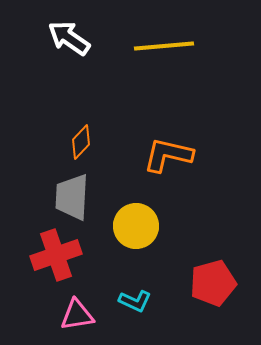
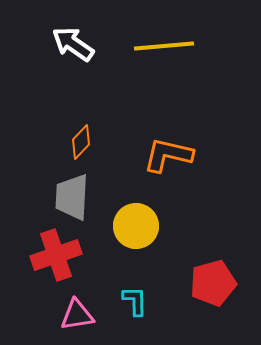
white arrow: moved 4 px right, 6 px down
cyan L-shape: rotated 116 degrees counterclockwise
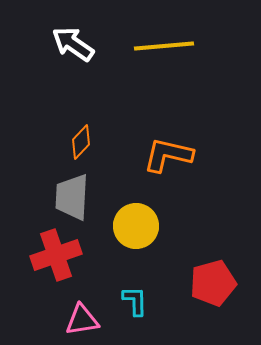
pink triangle: moved 5 px right, 5 px down
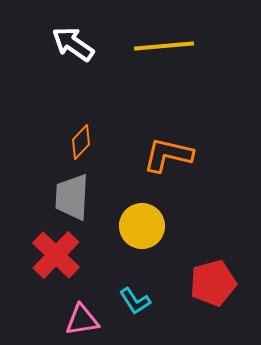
yellow circle: moved 6 px right
red cross: rotated 27 degrees counterclockwise
cyan L-shape: rotated 148 degrees clockwise
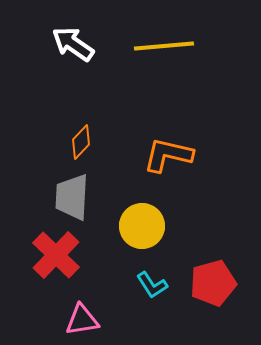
cyan L-shape: moved 17 px right, 16 px up
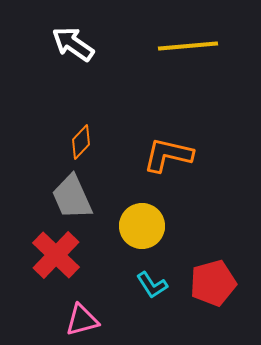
yellow line: moved 24 px right
gray trapezoid: rotated 27 degrees counterclockwise
pink triangle: rotated 6 degrees counterclockwise
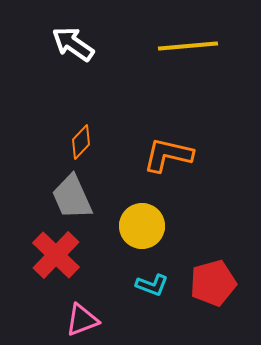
cyan L-shape: rotated 36 degrees counterclockwise
pink triangle: rotated 6 degrees counterclockwise
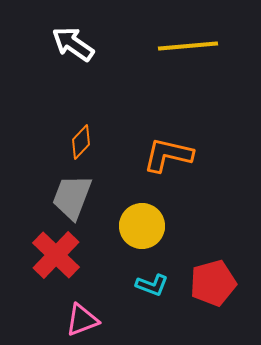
gray trapezoid: rotated 45 degrees clockwise
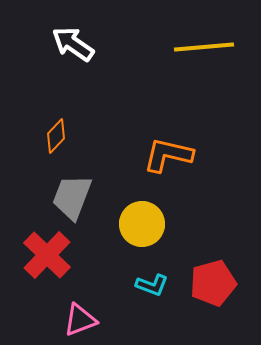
yellow line: moved 16 px right, 1 px down
orange diamond: moved 25 px left, 6 px up
yellow circle: moved 2 px up
red cross: moved 9 px left
pink triangle: moved 2 px left
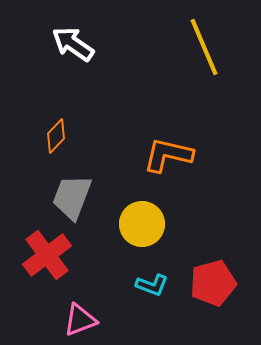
yellow line: rotated 72 degrees clockwise
red cross: rotated 9 degrees clockwise
